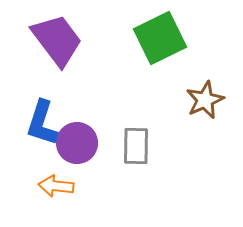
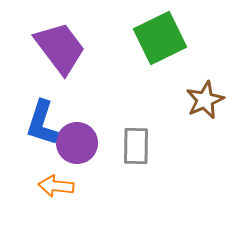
purple trapezoid: moved 3 px right, 8 px down
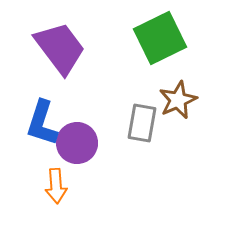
brown star: moved 27 px left
gray rectangle: moved 6 px right, 23 px up; rotated 9 degrees clockwise
orange arrow: rotated 100 degrees counterclockwise
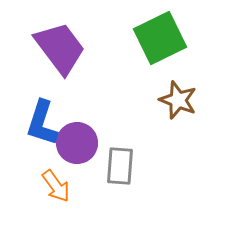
brown star: rotated 27 degrees counterclockwise
gray rectangle: moved 22 px left, 43 px down; rotated 6 degrees counterclockwise
orange arrow: rotated 32 degrees counterclockwise
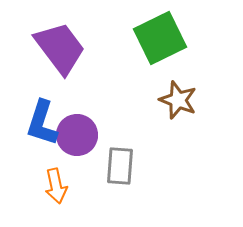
purple circle: moved 8 px up
orange arrow: rotated 24 degrees clockwise
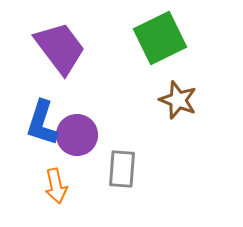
gray rectangle: moved 2 px right, 3 px down
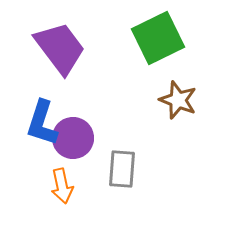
green square: moved 2 px left
purple circle: moved 4 px left, 3 px down
orange arrow: moved 6 px right
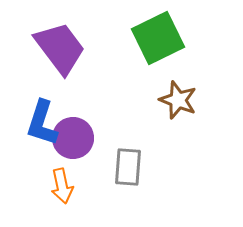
gray rectangle: moved 6 px right, 2 px up
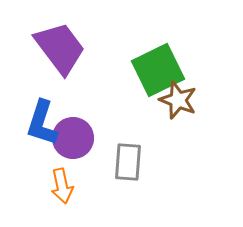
green square: moved 32 px down
gray rectangle: moved 5 px up
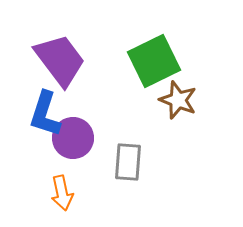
purple trapezoid: moved 12 px down
green square: moved 4 px left, 9 px up
blue L-shape: moved 3 px right, 9 px up
orange arrow: moved 7 px down
